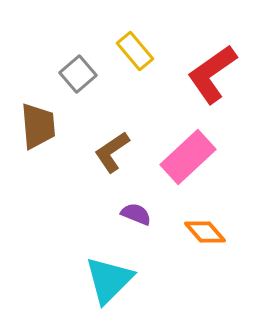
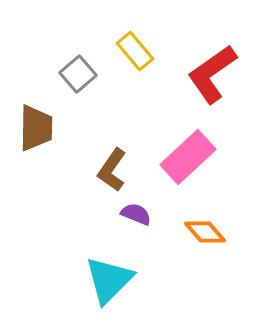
brown trapezoid: moved 2 px left, 2 px down; rotated 6 degrees clockwise
brown L-shape: moved 18 px down; rotated 21 degrees counterclockwise
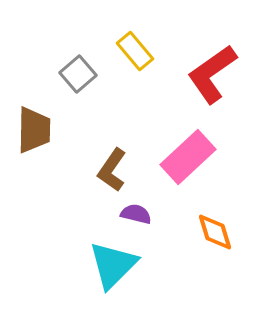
brown trapezoid: moved 2 px left, 2 px down
purple semicircle: rotated 8 degrees counterclockwise
orange diamond: moved 10 px right; rotated 24 degrees clockwise
cyan triangle: moved 4 px right, 15 px up
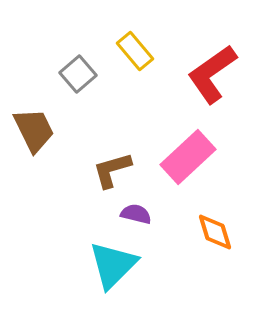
brown trapezoid: rotated 27 degrees counterclockwise
brown L-shape: rotated 39 degrees clockwise
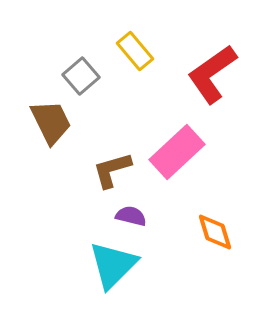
gray square: moved 3 px right, 2 px down
brown trapezoid: moved 17 px right, 8 px up
pink rectangle: moved 11 px left, 5 px up
purple semicircle: moved 5 px left, 2 px down
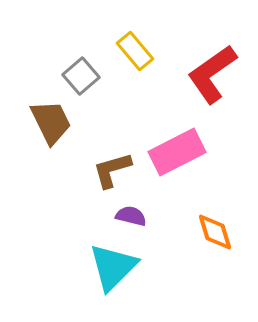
pink rectangle: rotated 16 degrees clockwise
cyan triangle: moved 2 px down
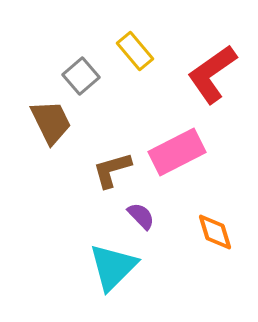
purple semicircle: moved 10 px right; rotated 32 degrees clockwise
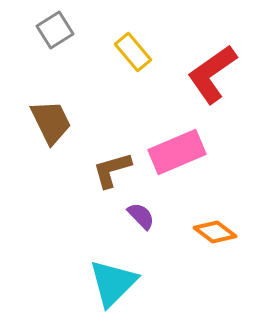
yellow rectangle: moved 2 px left, 1 px down
gray square: moved 26 px left, 46 px up; rotated 9 degrees clockwise
pink rectangle: rotated 4 degrees clockwise
orange diamond: rotated 36 degrees counterclockwise
cyan triangle: moved 16 px down
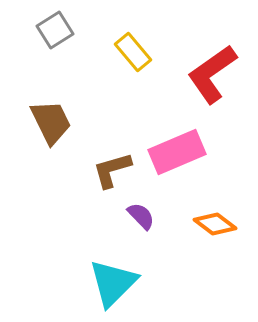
orange diamond: moved 8 px up
